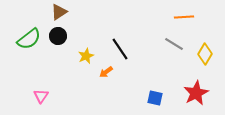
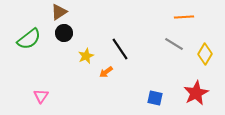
black circle: moved 6 px right, 3 px up
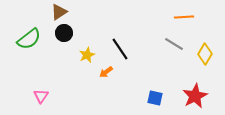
yellow star: moved 1 px right, 1 px up
red star: moved 1 px left, 3 px down
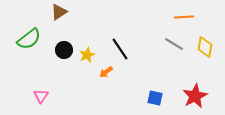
black circle: moved 17 px down
yellow diamond: moved 7 px up; rotated 20 degrees counterclockwise
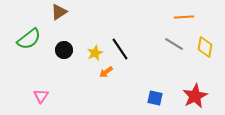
yellow star: moved 8 px right, 2 px up
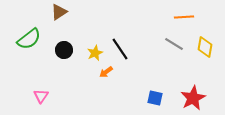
red star: moved 2 px left, 2 px down
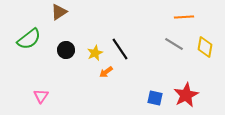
black circle: moved 2 px right
red star: moved 7 px left, 3 px up
